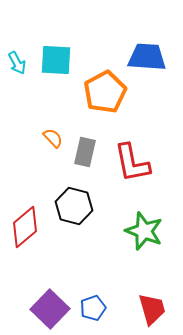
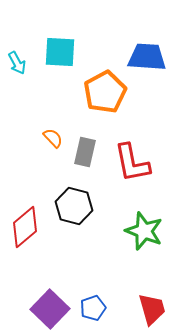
cyan square: moved 4 px right, 8 px up
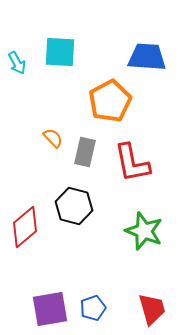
orange pentagon: moved 5 px right, 9 px down
purple square: rotated 36 degrees clockwise
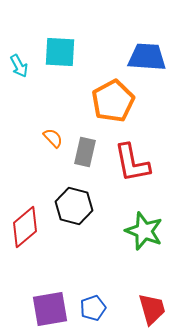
cyan arrow: moved 2 px right, 3 px down
orange pentagon: moved 3 px right
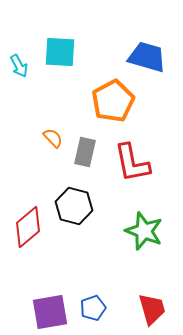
blue trapezoid: rotated 12 degrees clockwise
red diamond: moved 3 px right
purple square: moved 3 px down
